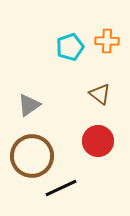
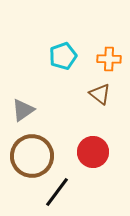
orange cross: moved 2 px right, 18 px down
cyan pentagon: moved 7 px left, 9 px down
gray triangle: moved 6 px left, 5 px down
red circle: moved 5 px left, 11 px down
black line: moved 4 px left, 4 px down; rotated 28 degrees counterclockwise
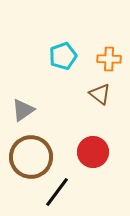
brown circle: moved 1 px left, 1 px down
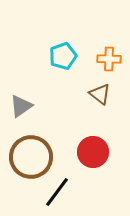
gray triangle: moved 2 px left, 4 px up
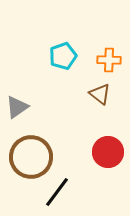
orange cross: moved 1 px down
gray triangle: moved 4 px left, 1 px down
red circle: moved 15 px right
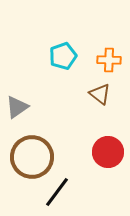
brown circle: moved 1 px right
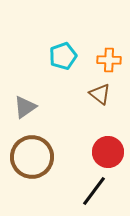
gray triangle: moved 8 px right
black line: moved 37 px right, 1 px up
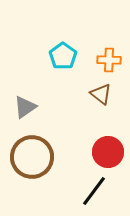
cyan pentagon: rotated 16 degrees counterclockwise
brown triangle: moved 1 px right
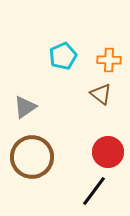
cyan pentagon: rotated 12 degrees clockwise
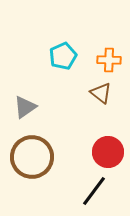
brown triangle: moved 1 px up
